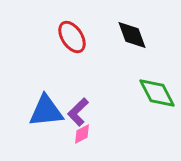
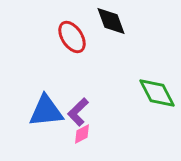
black diamond: moved 21 px left, 14 px up
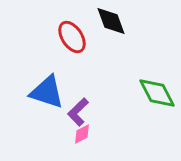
blue triangle: moved 1 px right, 19 px up; rotated 24 degrees clockwise
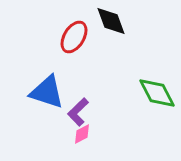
red ellipse: moved 2 px right; rotated 64 degrees clockwise
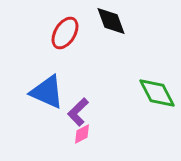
red ellipse: moved 9 px left, 4 px up
blue triangle: rotated 6 degrees clockwise
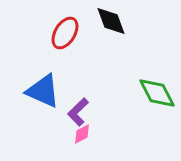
blue triangle: moved 4 px left, 1 px up
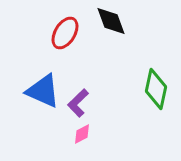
green diamond: moved 1 px left, 4 px up; rotated 39 degrees clockwise
purple L-shape: moved 9 px up
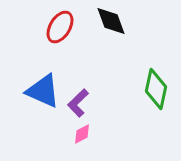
red ellipse: moved 5 px left, 6 px up
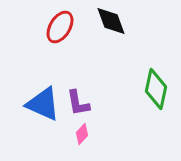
blue triangle: moved 13 px down
purple L-shape: rotated 56 degrees counterclockwise
pink diamond: rotated 20 degrees counterclockwise
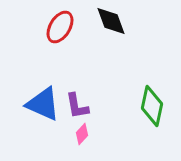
green diamond: moved 4 px left, 17 px down
purple L-shape: moved 1 px left, 3 px down
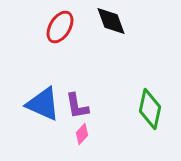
green diamond: moved 2 px left, 3 px down
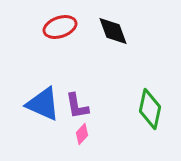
black diamond: moved 2 px right, 10 px down
red ellipse: rotated 40 degrees clockwise
